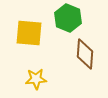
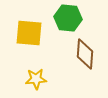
green hexagon: rotated 16 degrees counterclockwise
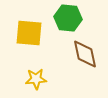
brown diamond: rotated 16 degrees counterclockwise
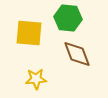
brown diamond: moved 8 px left; rotated 8 degrees counterclockwise
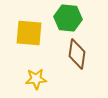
brown diamond: rotated 28 degrees clockwise
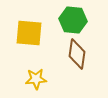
green hexagon: moved 5 px right, 2 px down
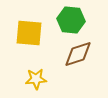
green hexagon: moved 2 px left
brown diamond: moved 1 px right; rotated 64 degrees clockwise
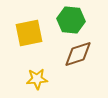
yellow square: rotated 16 degrees counterclockwise
yellow star: moved 1 px right
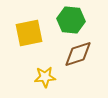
yellow star: moved 8 px right, 2 px up
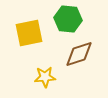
green hexagon: moved 3 px left, 1 px up
brown diamond: moved 1 px right
